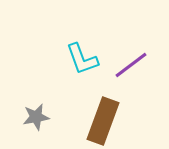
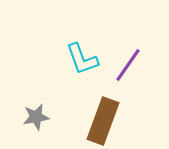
purple line: moved 3 px left; rotated 18 degrees counterclockwise
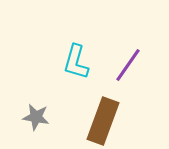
cyan L-shape: moved 6 px left, 3 px down; rotated 36 degrees clockwise
gray star: rotated 20 degrees clockwise
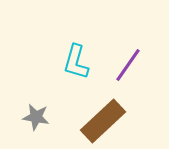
brown rectangle: rotated 27 degrees clockwise
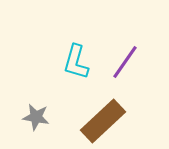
purple line: moved 3 px left, 3 px up
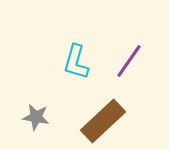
purple line: moved 4 px right, 1 px up
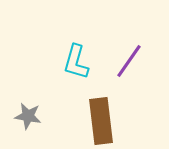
gray star: moved 8 px left, 1 px up
brown rectangle: moved 2 px left; rotated 54 degrees counterclockwise
